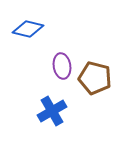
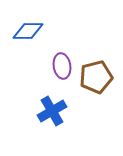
blue diamond: moved 2 px down; rotated 12 degrees counterclockwise
brown pentagon: moved 1 px right, 1 px up; rotated 28 degrees counterclockwise
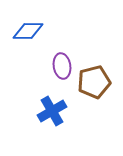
brown pentagon: moved 2 px left, 5 px down
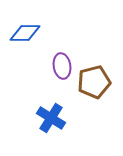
blue diamond: moved 3 px left, 2 px down
blue cross: moved 1 px left, 7 px down; rotated 28 degrees counterclockwise
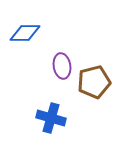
blue cross: rotated 16 degrees counterclockwise
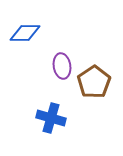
brown pentagon: rotated 20 degrees counterclockwise
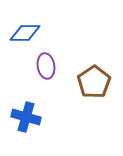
purple ellipse: moved 16 px left
blue cross: moved 25 px left, 1 px up
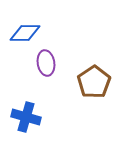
purple ellipse: moved 3 px up
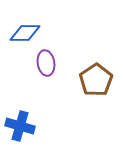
brown pentagon: moved 2 px right, 2 px up
blue cross: moved 6 px left, 9 px down
